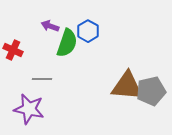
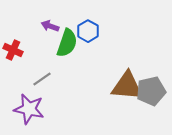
gray line: rotated 36 degrees counterclockwise
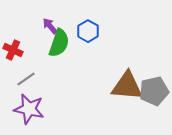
purple arrow: rotated 30 degrees clockwise
green semicircle: moved 8 px left
gray line: moved 16 px left
gray pentagon: moved 3 px right
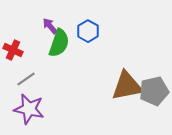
brown triangle: rotated 16 degrees counterclockwise
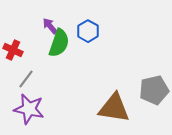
gray line: rotated 18 degrees counterclockwise
brown triangle: moved 13 px left, 22 px down; rotated 20 degrees clockwise
gray pentagon: moved 1 px up
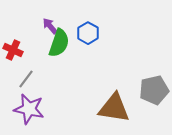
blue hexagon: moved 2 px down
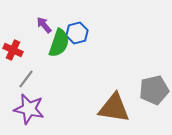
purple arrow: moved 6 px left, 1 px up
blue hexagon: moved 11 px left; rotated 15 degrees clockwise
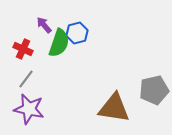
red cross: moved 10 px right, 1 px up
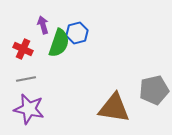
purple arrow: moved 1 px left; rotated 24 degrees clockwise
gray line: rotated 42 degrees clockwise
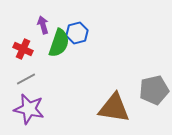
gray line: rotated 18 degrees counterclockwise
